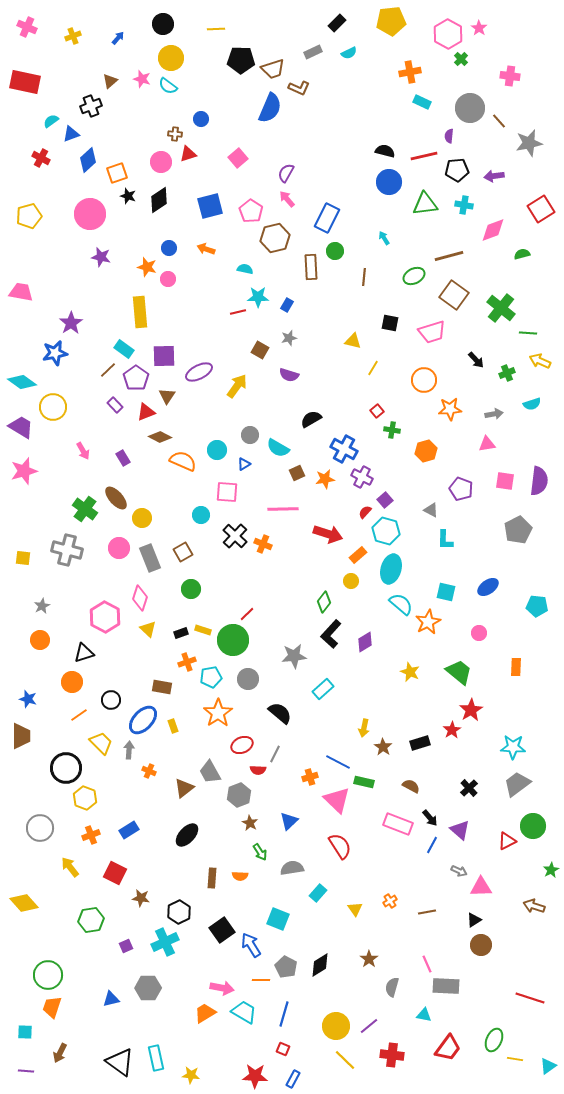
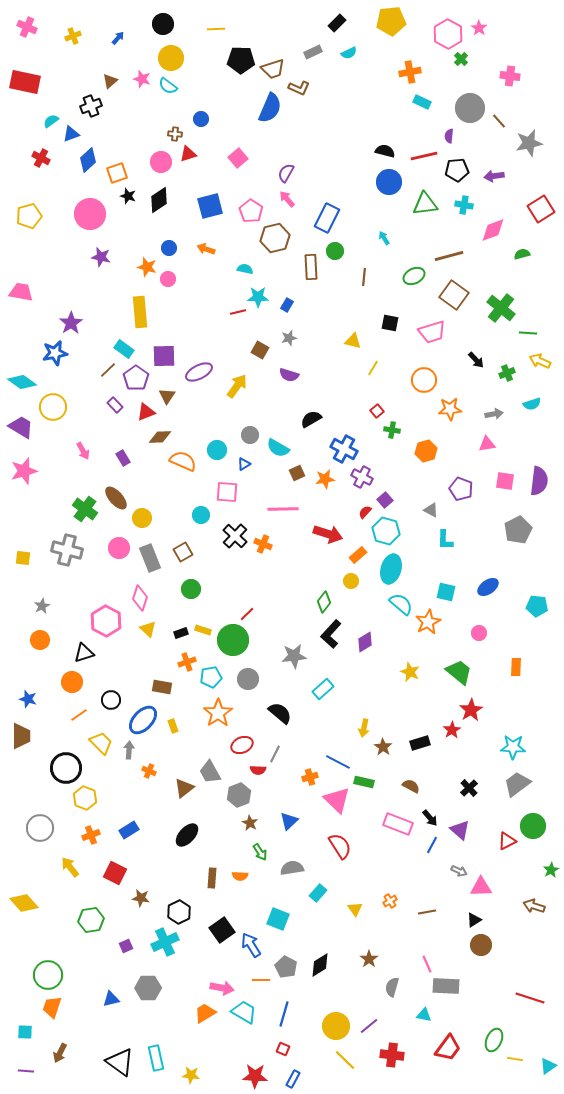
brown diamond at (160, 437): rotated 30 degrees counterclockwise
pink hexagon at (105, 617): moved 1 px right, 4 px down
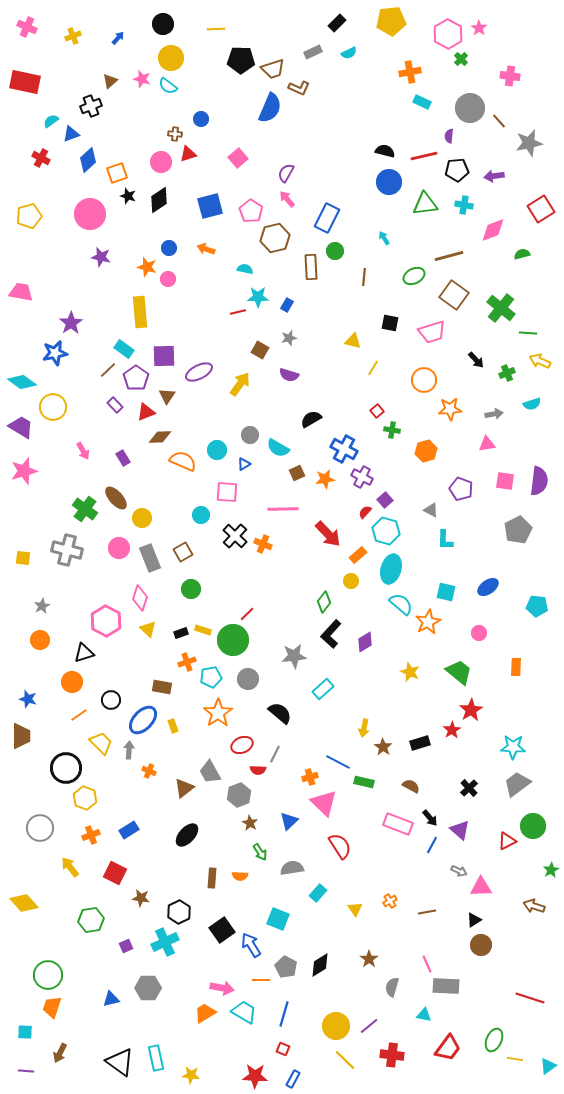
yellow arrow at (237, 386): moved 3 px right, 2 px up
red arrow at (328, 534): rotated 28 degrees clockwise
pink triangle at (337, 800): moved 13 px left, 3 px down
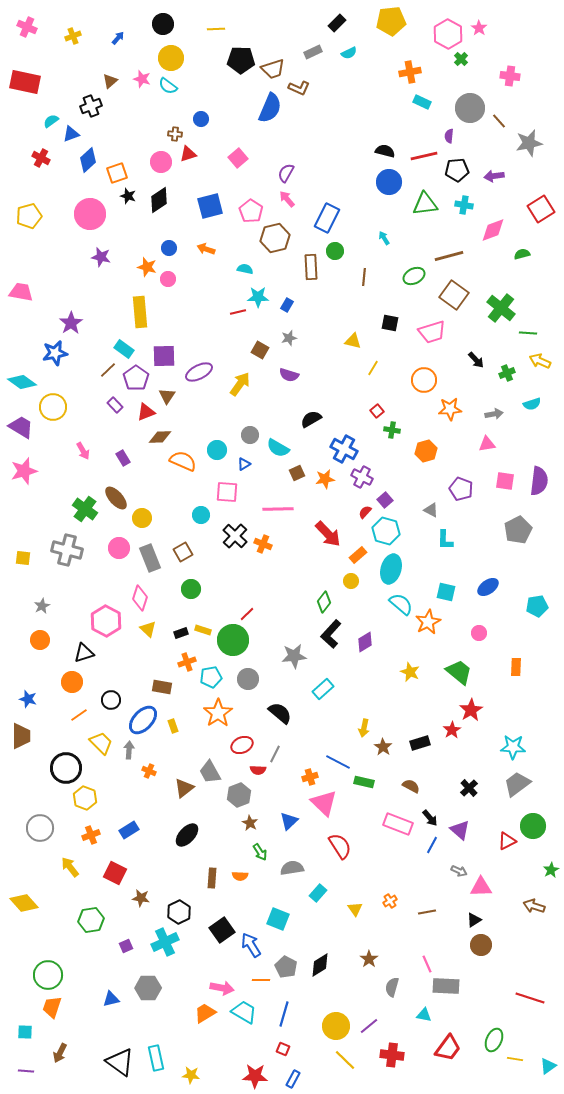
pink line at (283, 509): moved 5 px left
cyan pentagon at (537, 606): rotated 15 degrees counterclockwise
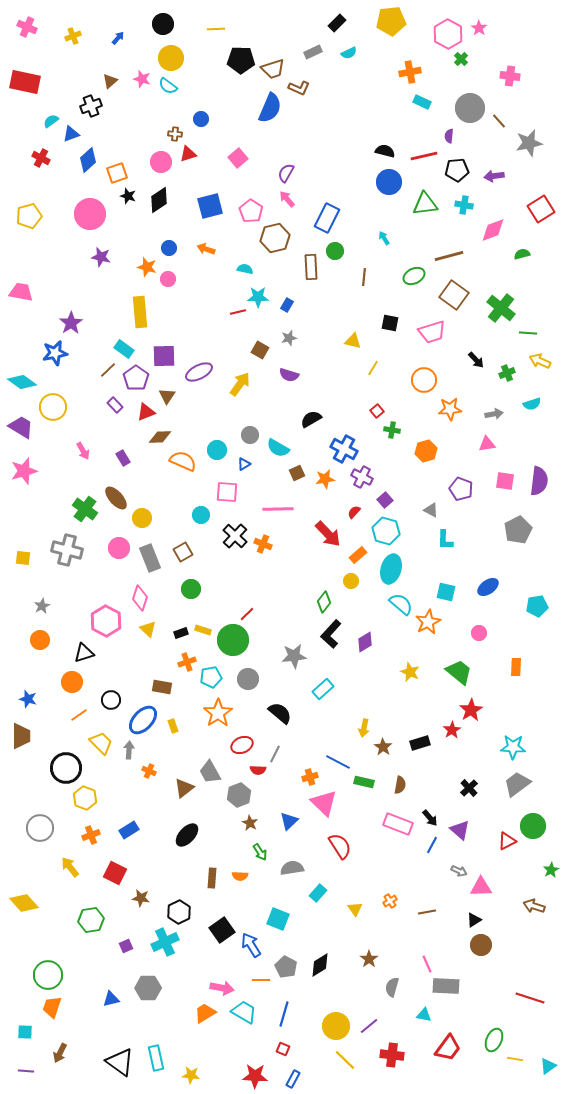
red semicircle at (365, 512): moved 11 px left
brown semicircle at (411, 786): moved 11 px left, 1 px up; rotated 72 degrees clockwise
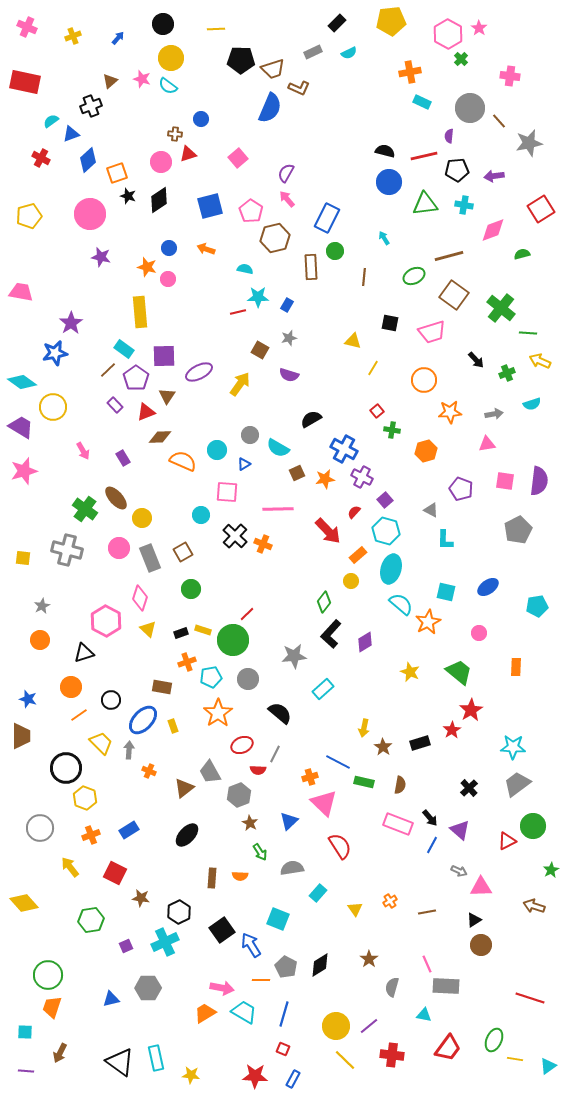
orange star at (450, 409): moved 3 px down
red arrow at (328, 534): moved 3 px up
orange circle at (72, 682): moved 1 px left, 5 px down
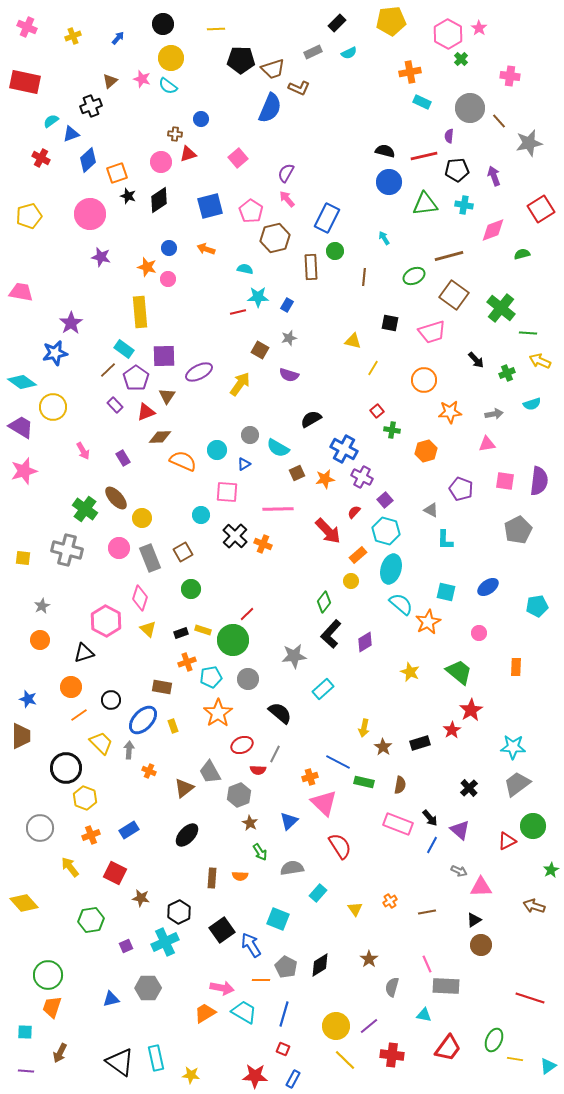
purple arrow at (494, 176): rotated 78 degrees clockwise
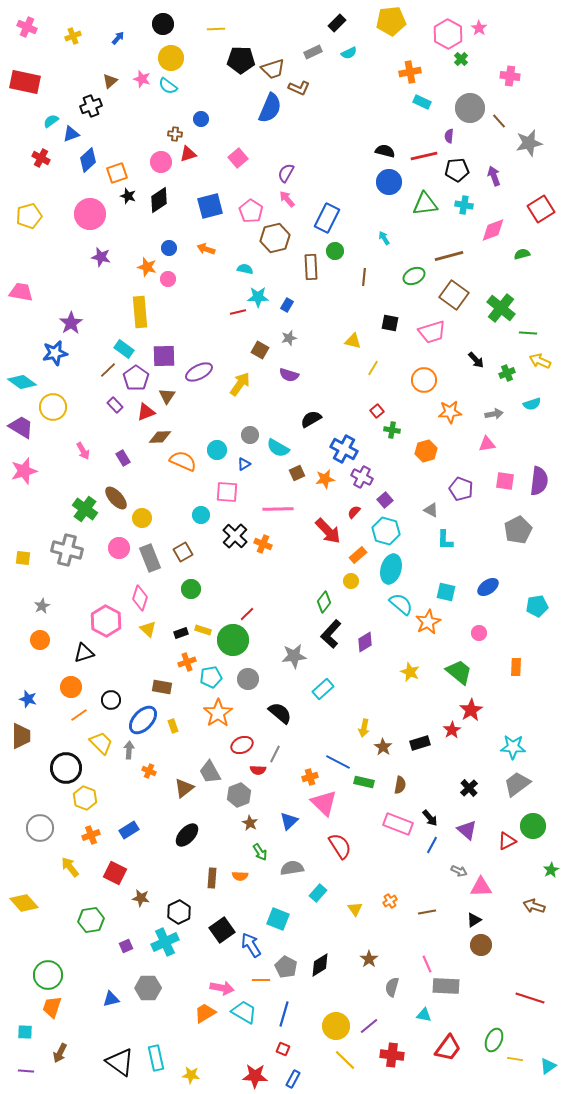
purple triangle at (460, 830): moved 7 px right
